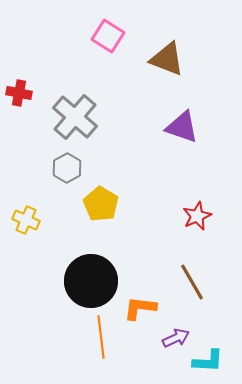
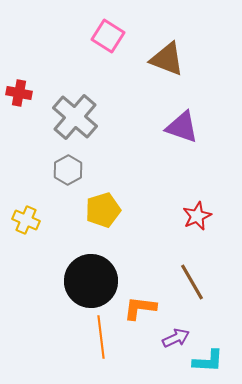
gray hexagon: moved 1 px right, 2 px down
yellow pentagon: moved 2 px right, 6 px down; rotated 24 degrees clockwise
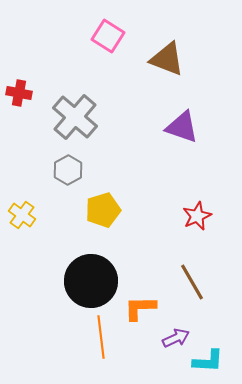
yellow cross: moved 4 px left, 5 px up; rotated 12 degrees clockwise
orange L-shape: rotated 8 degrees counterclockwise
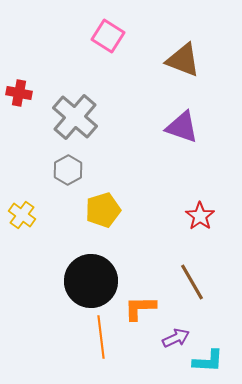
brown triangle: moved 16 px right, 1 px down
red star: moved 3 px right; rotated 12 degrees counterclockwise
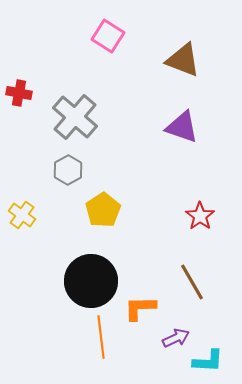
yellow pentagon: rotated 16 degrees counterclockwise
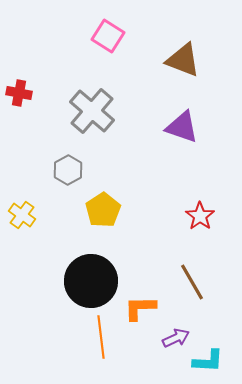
gray cross: moved 17 px right, 6 px up
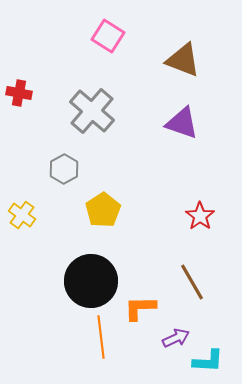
purple triangle: moved 4 px up
gray hexagon: moved 4 px left, 1 px up
